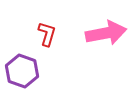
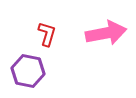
purple hexagon: moved 6 px right; rotated 8 degrees counterclockwise
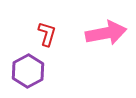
purple hexagon: rotated 20 degrees clockwise
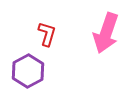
pink arrow: rotated 120 degrees clockwise
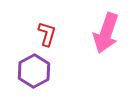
purple hexagon: moved 6 px right
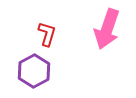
pink arrow: moved 1 px right, 4 px up
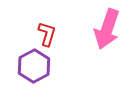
purple hexagon: moved 5 px up
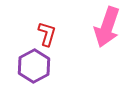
pink arrow: moved 2 px up
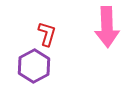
pink arrow: rotated 21 degrees counterclockwise
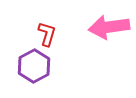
pink arrow: moved 2 px right; rotated 84 degrees clockwise
